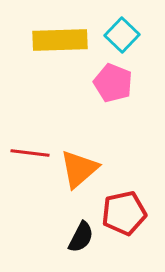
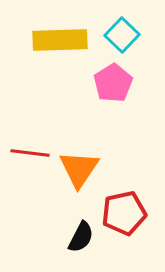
pink pentagon: rotated 18 degrees clockwise
orange triangle: rotated 15 degrees counterclockwise
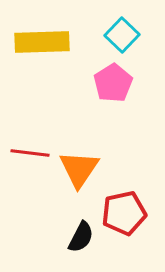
yellow rectangle: moved 18 px left, 2 px down
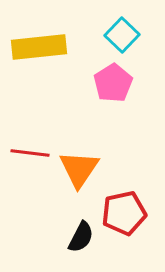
yellow rectangle: moved 3 px left, 5 px down; rotated 4 degrees counterclockwise
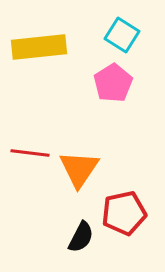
cyan square: rotated 12 degrees counterclockwise
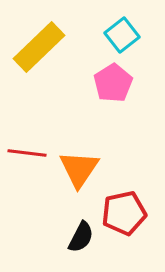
cyan square: rotated 20 degrees clockwise
yellow rectangle: rotated 38 degrees counterclockwise
red line: moved 3 px left
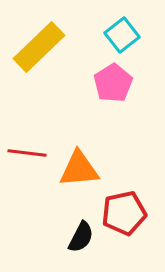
orange triangle: rotated 51 degrees clockwise
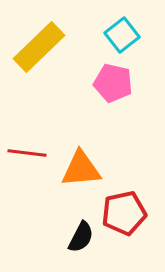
pink pentagon: rotated 27 degrees counterclockwise
orange triangle: moved 2 px right
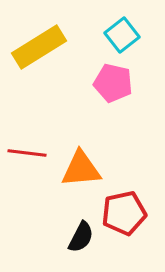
yellow rectangle: rotated 12 degrees clockwise
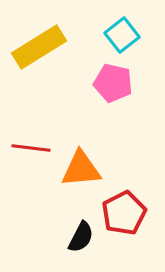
red line: moved 4 px right, 5 px up
red pentagon: rotated 15 degrees counterclockwise
